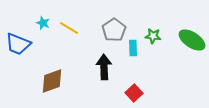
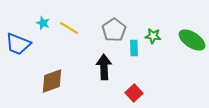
cyan rectangle: moved 1 px right
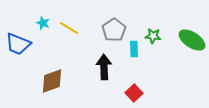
cyan rectangle: moved 1 px down
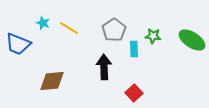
brown diamond: rotated 16 degrees clockwise
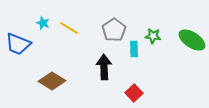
brown diamond: rotated 36 degrees clockwise
